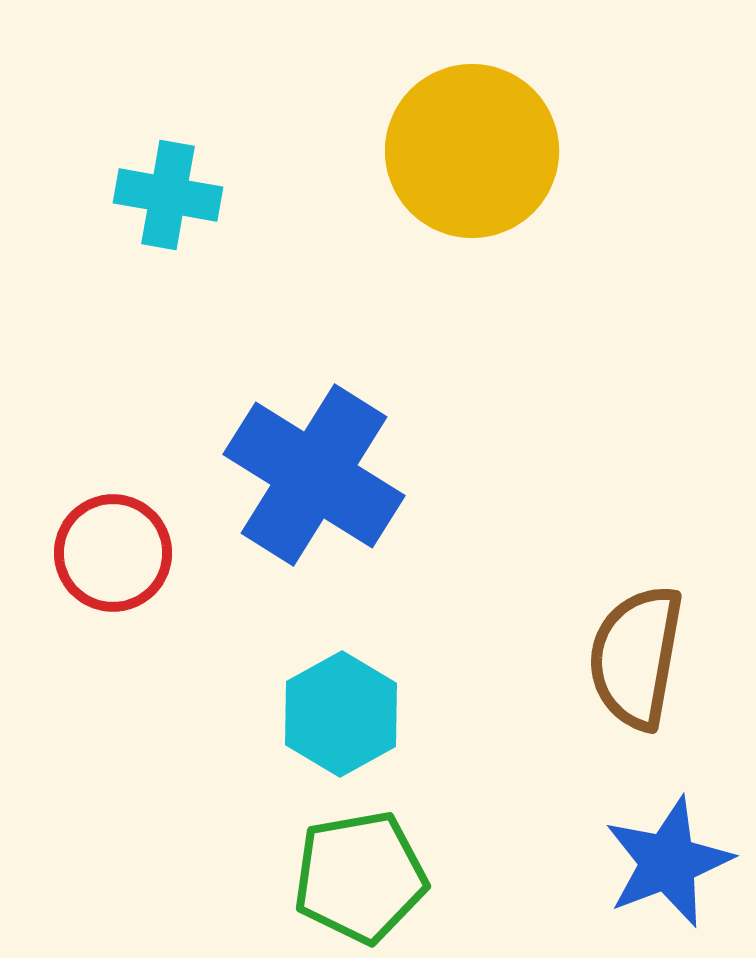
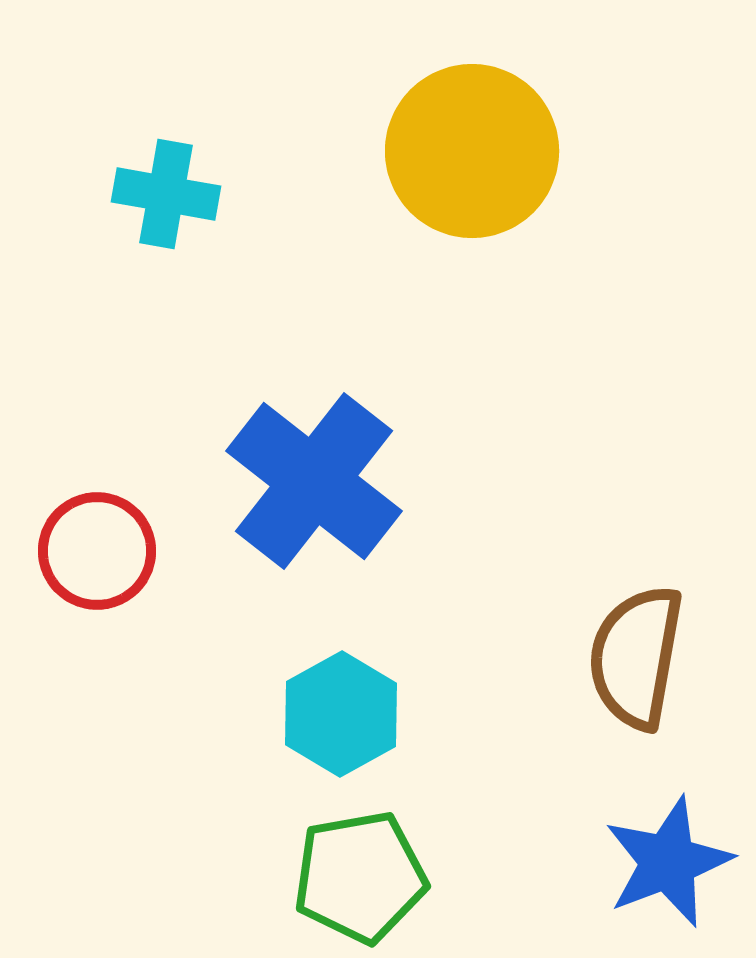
cyan cross: moved 2 px left, 1 px up
blue cross: moved 6 px down; rotated 6 degrees clockwise
red circle: moved 16 px left, 2 px up
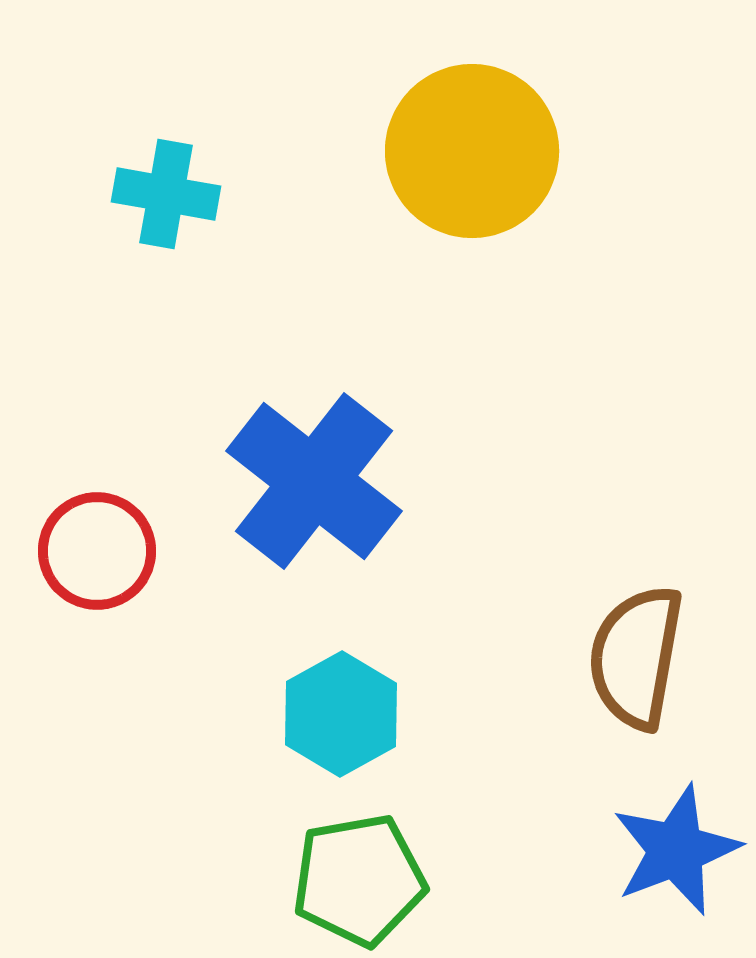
blue star: moved 8 px right, 12 px up
green pentagon: moved 1 px left, 3 px down
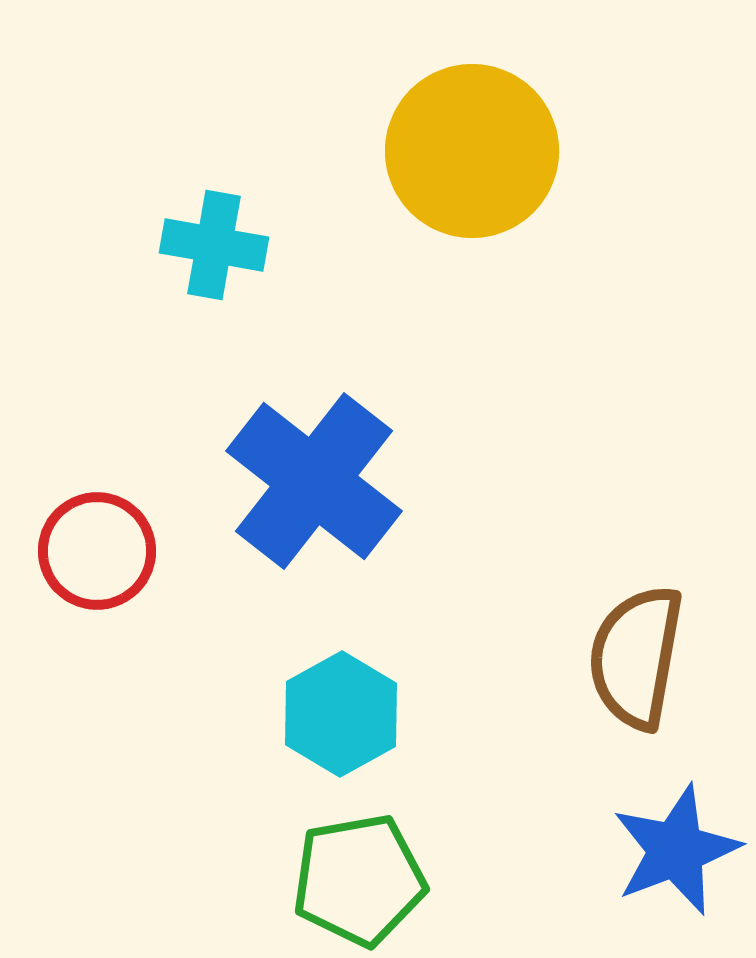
cyan cross: moved 48 px right, 51 px down
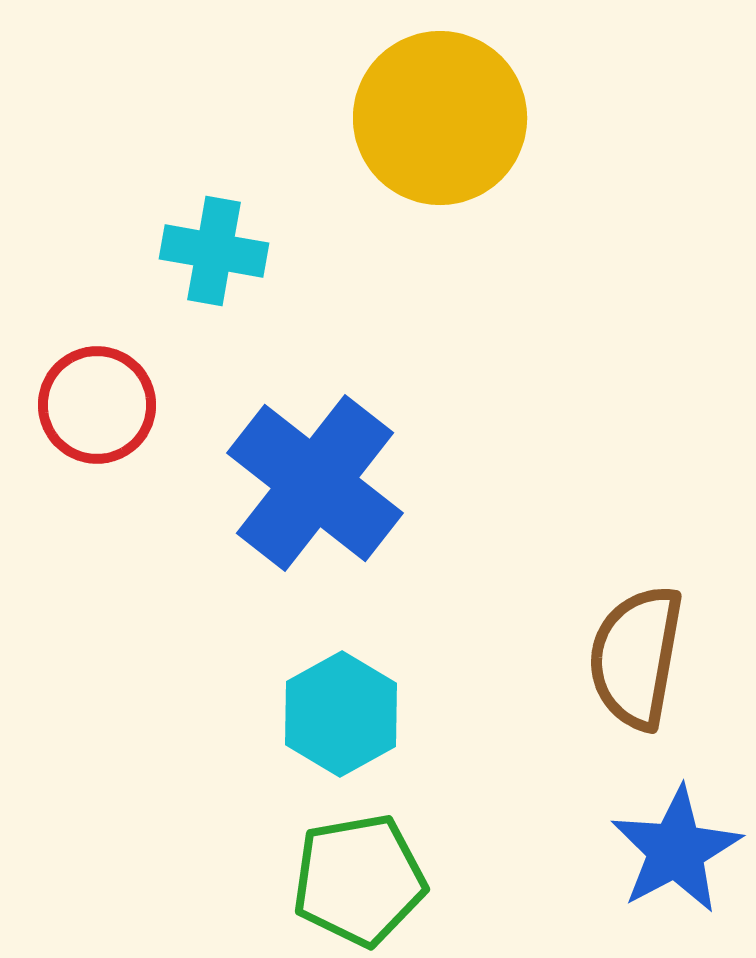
yellow circle: moved 32 px left, 33 px up
cyan cross: moved 6 px down
blue cross: moved 1 px right, 2 px down
red circle: moved 146 px up
blue star: rotated 7 degrees counterclockwise
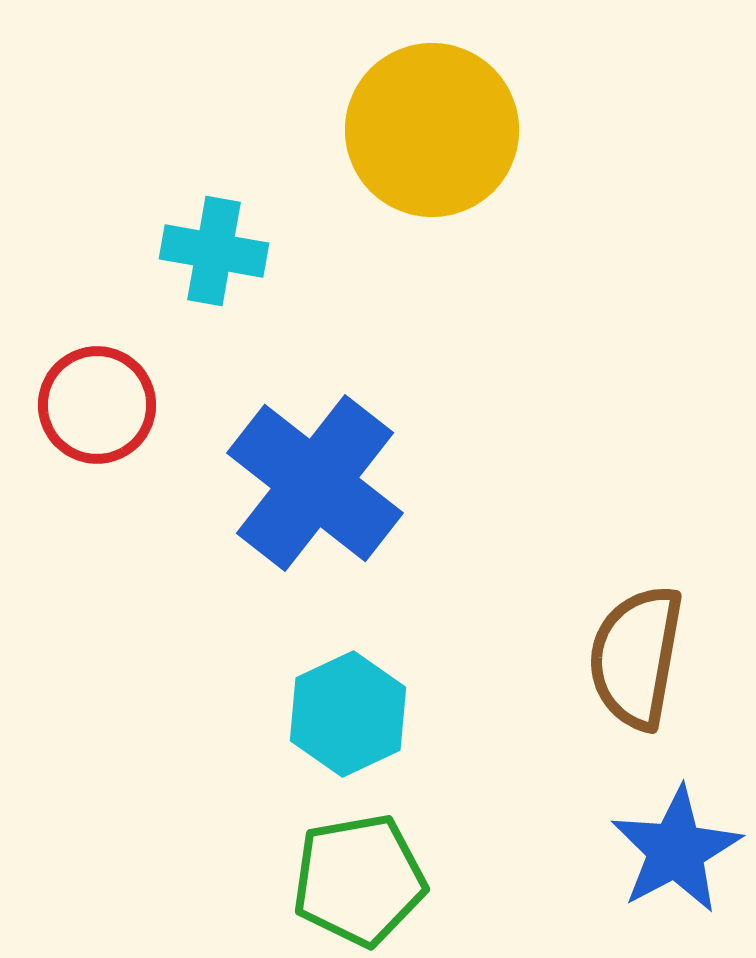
yellow circle: moved 8 px left, 12 px down
cyan hexagon: moved 7 px right; rotated 4 degrees clockwise
